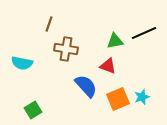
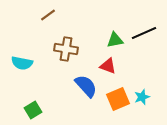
brown line: moved 1 px left, 9 px up; rotated 35 degrees clockwise
green triangle: moved 1 px up
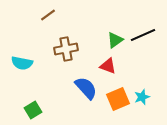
black line: moved 1 px left, 2 px down
green triangle: rotated 24 degrees counterclockwise
brown cross: rotated 20 degrees counterclockwise
blue semicircle: moved 2 px down
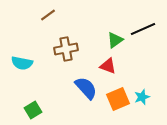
black line: moved 6 px up
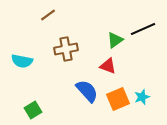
cyan semicircle: moved 2 px up
blue semicircle: moved 1 px right, 3 px down
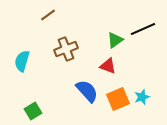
brown cross: rotated 10 degrees counterclockwise
cyan semicircle: rotated 95 degrees clockwise
green square: moved 1 px down
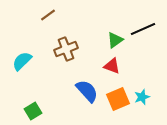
cyan semicircle: rotated 30 degrees clockwise
red triangle: moved 4 px right
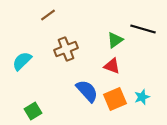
black line: rotated 40 degrees clockwise
orange square: moved 3 px left
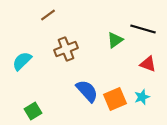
red triangle: moved 36 px right, 2 px up
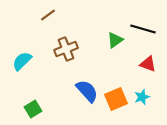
orange square: moved 1 px right
green square: moved 2 px up
